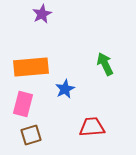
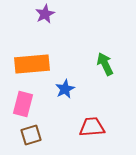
purple star: moved 3 px right
orange rectangle: moved 1 px right, 3 px up
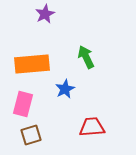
green arrow: moved 19 px left, 7 px up
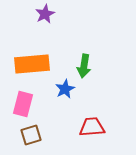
green arrow: moved 2 px left, 9 px down; rotated 145 degrees counterclockwise
